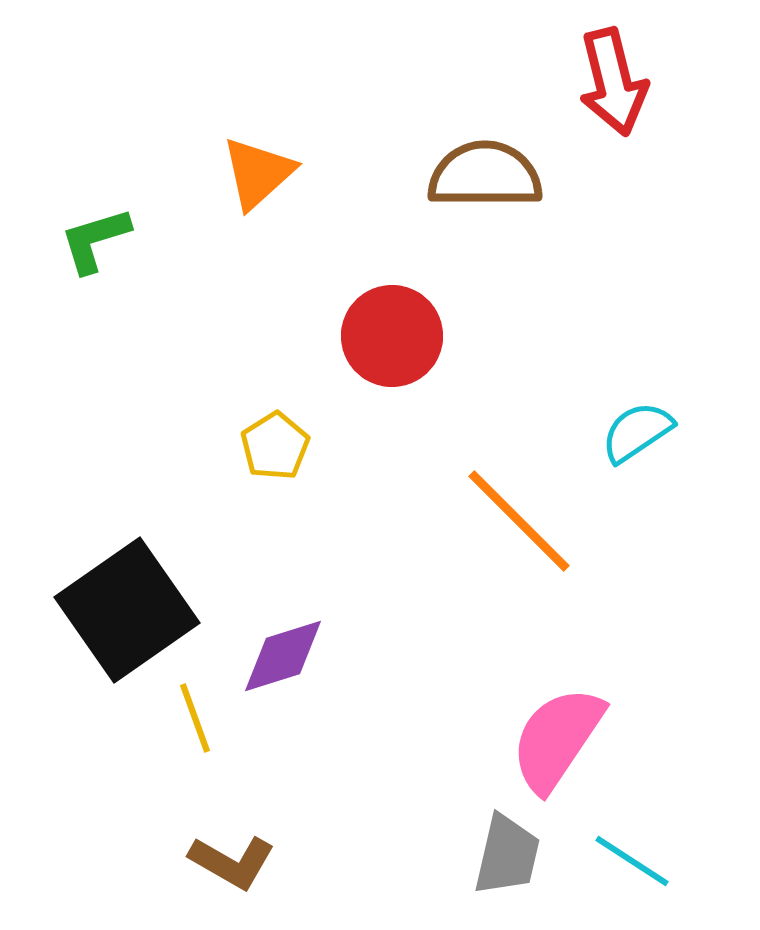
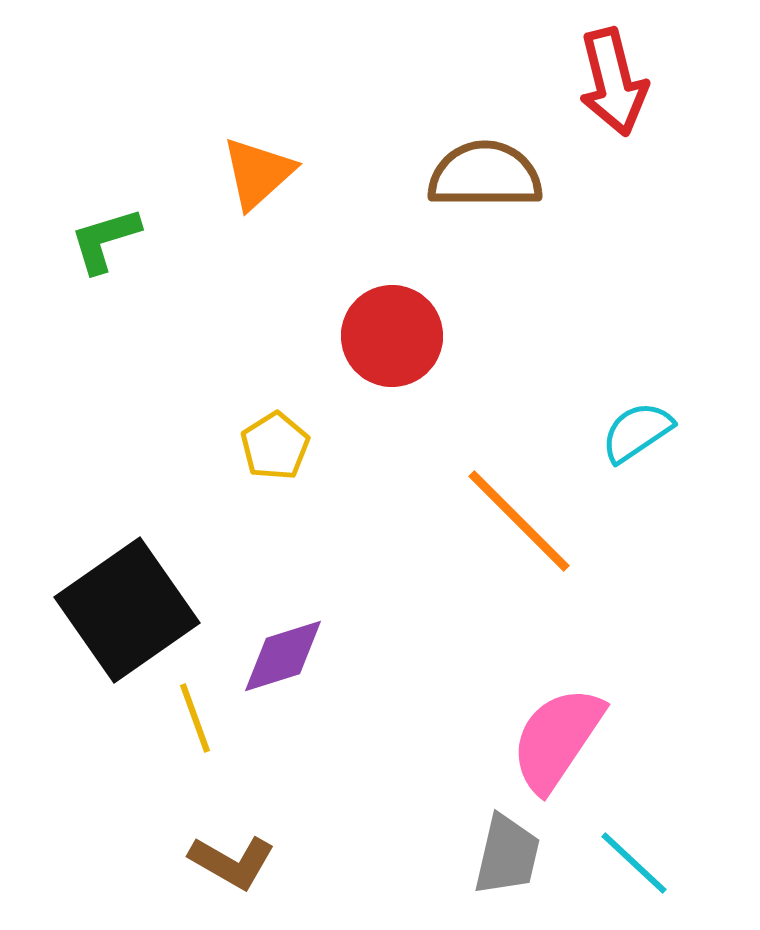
green L-shape: moved 10 px right
cyan line: moved 2 px right, 2 px down; rotated 10 degrees clockwise
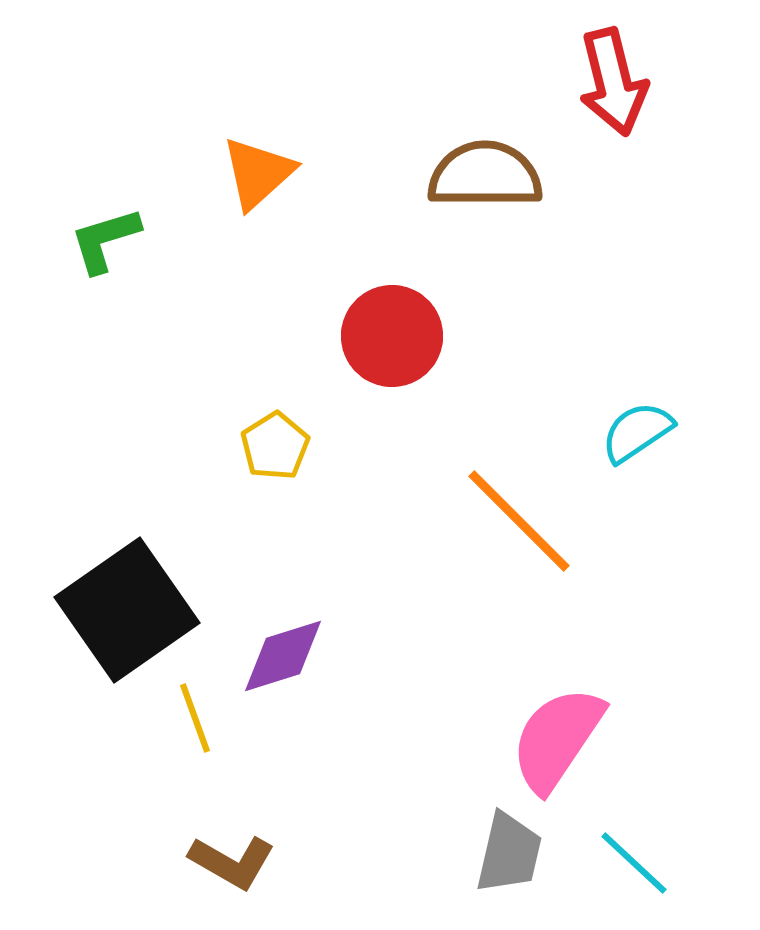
gray trapezoid: moved 2 px right, 2 px up
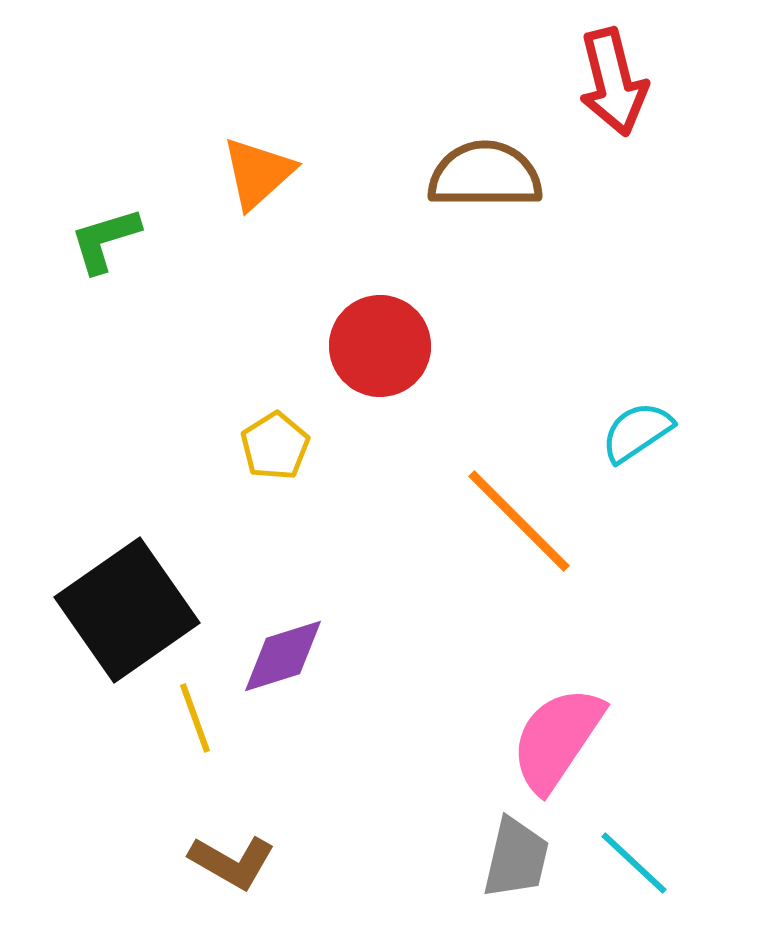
red circle: moved 12 px left, 10 px down
gray trapezoid: moved 7 px right, 5 px down
